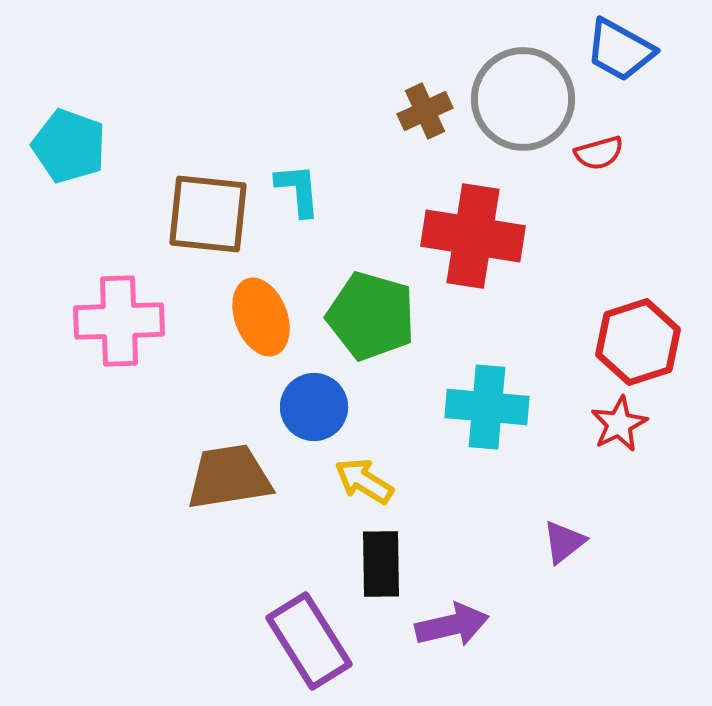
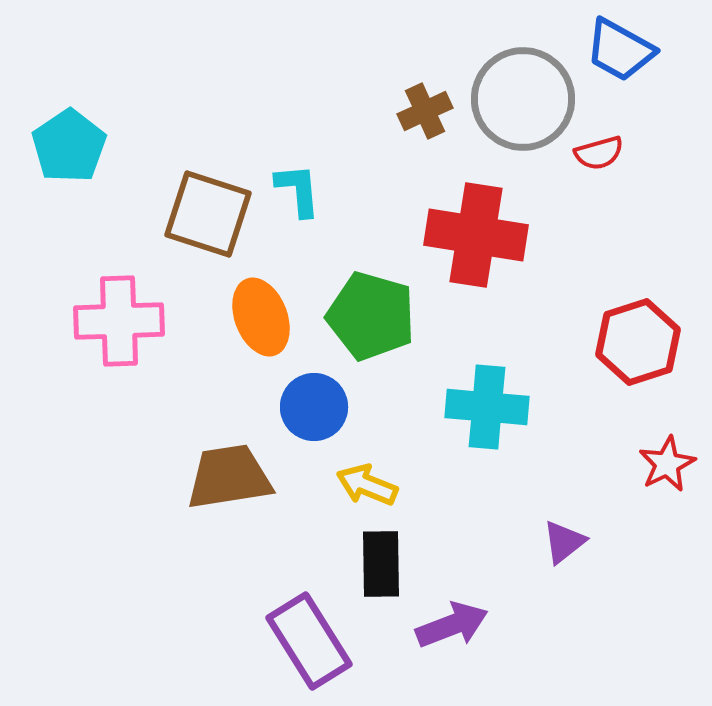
cyan pentagon: rotated 18 degrees clockwise
brown square: rotated 12 degrees clockwise
red cross: moved 3 px right, 1 px up
red star: moved 48 px right, 40 px down
yellow arrow: moved 3 px right, 4 px down; rotated 10 degrees counterclockwise
purple arrow: rotated 8 degrees counterclockwise
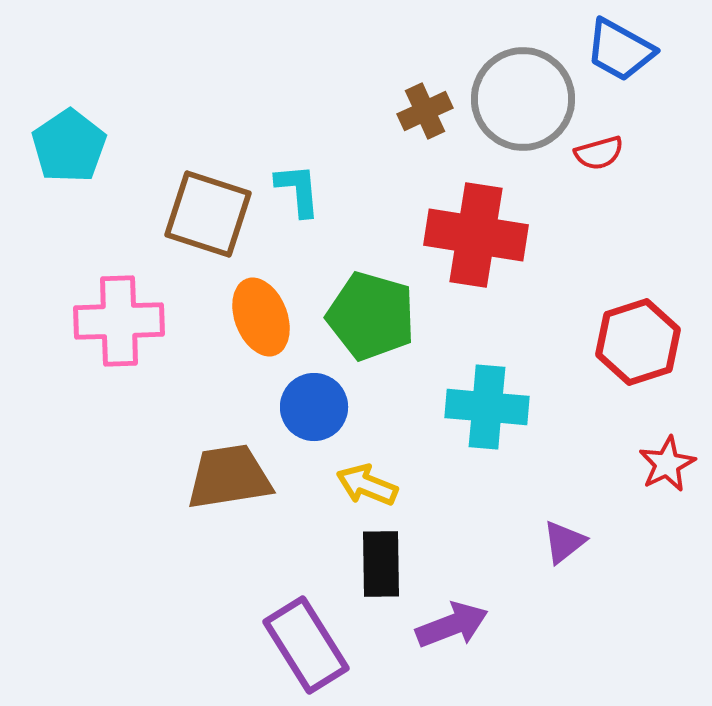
purple rectangle: moved 3 px left, 4 px down
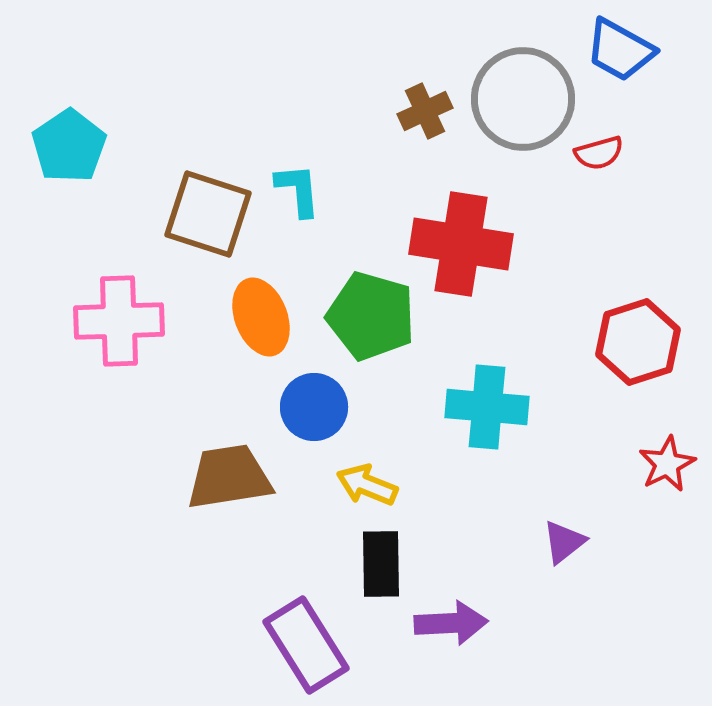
red cross: moved 15 px left, 9 px down
purple arrow: moved 1 px left, 2 px up; rotated 18 degrees clockwise
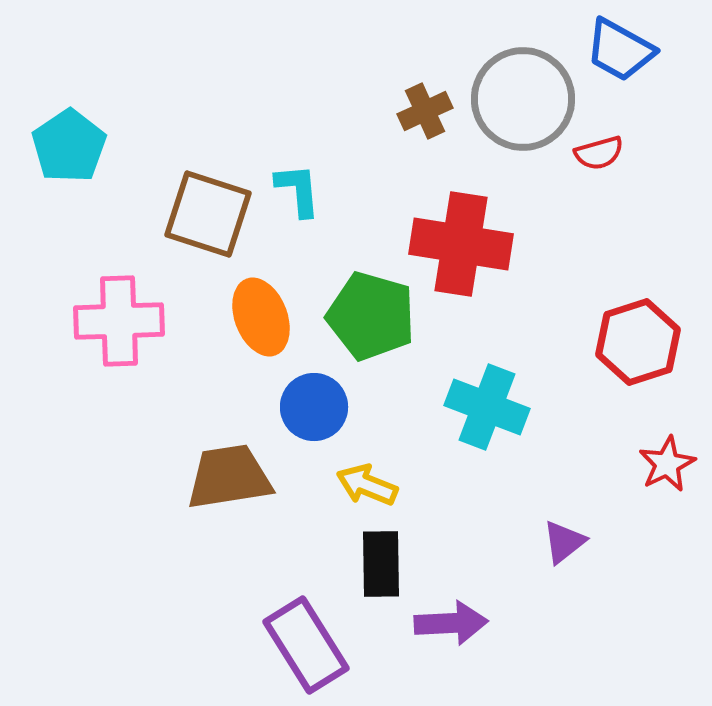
cyan cross: rotated 16 degrees clockwise
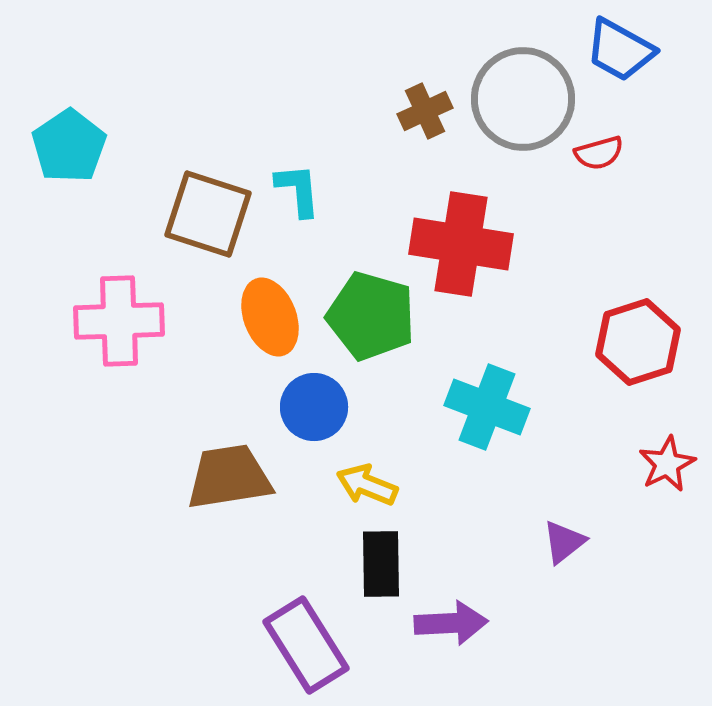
orange ellipse: moved 9 px right
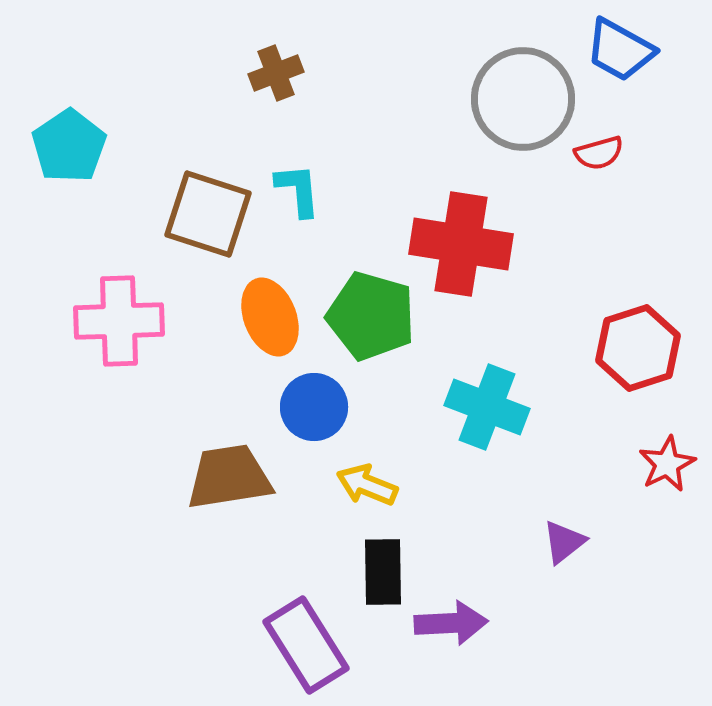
brown cross: moved 149 px left, 38 px up; rotated 4 degrees clockwise
red hexagon: moved 6 px down
black rectangle: moved 2 px right, 8 px down
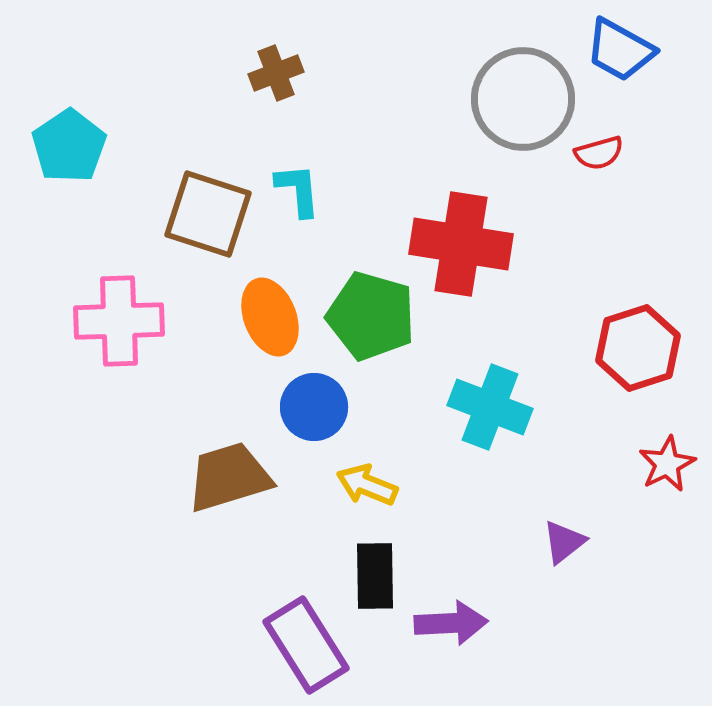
cyan cross: moved 3 px right
brown trapezoid: rotated 8 degrees counterclockwise
black rectangle: moved 8 px left, 4 px down
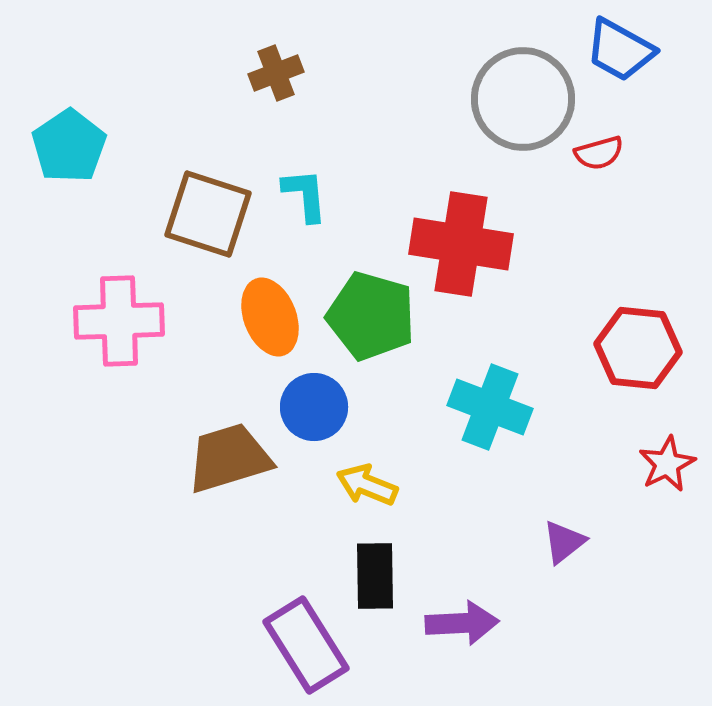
cyan L-shape: moved 7 px right, 5 px down
red hexagon: rotated 24 degrees clockwise
brown trapezoid: moved 19 px up
purple arrow: moved 11 px right
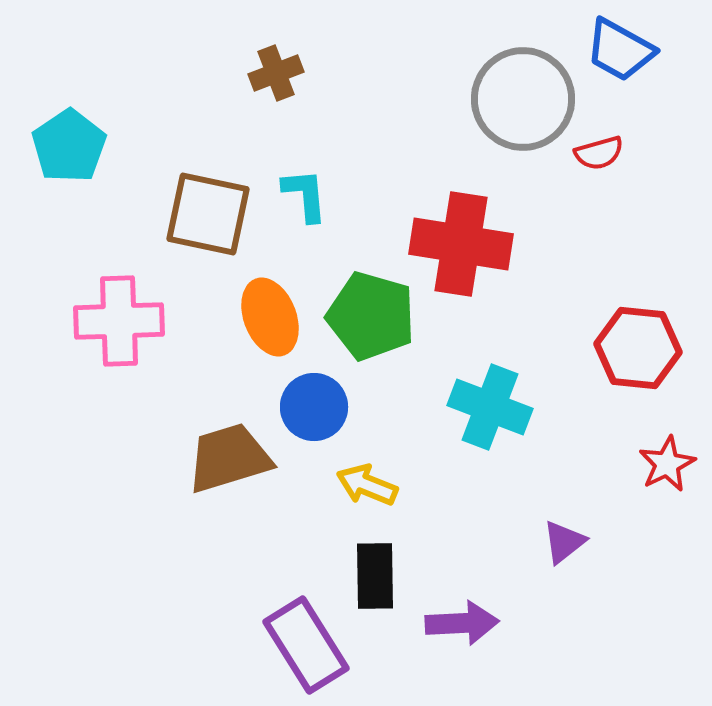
brown square: rotated 6 degrees counterclockwise
